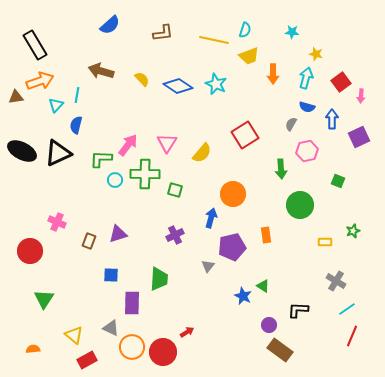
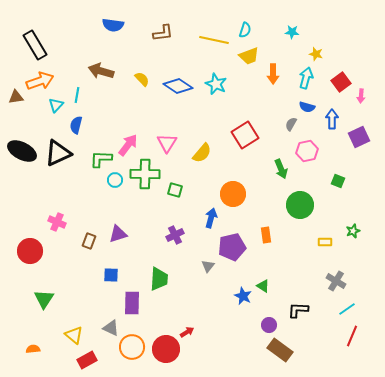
blue semicircle at (110, 25): moved 3 px right; rotated 50 degrees clockwise
green arrow at (281, 169): rotated 18 degrees counterclockwise
red circle at (163, 352): moved 3 px right, 3 px up
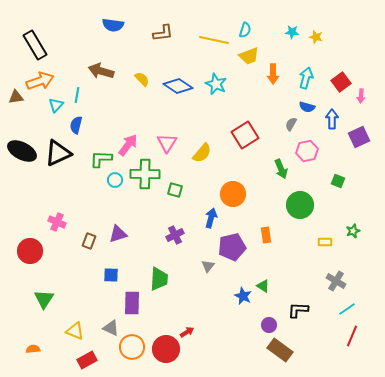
yellow star at (316, 54): moved 17 px up
yellow triangle at (74, 335): moved 1 px right, 4 px up; rotated 18 degrees counterclockwise
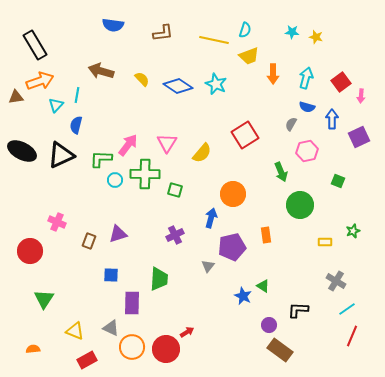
black triangle at (58, 153): moved 3 px right, 2 px down
green arrow at (281, 169): moved 3 px down
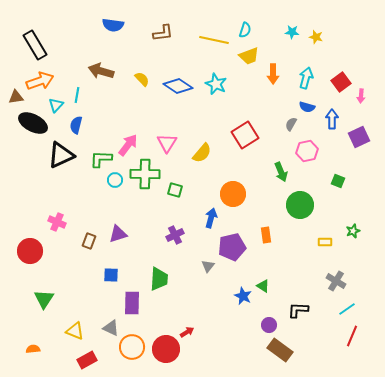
black ellipse at (22, 151): moved 11 px right, 28 px up
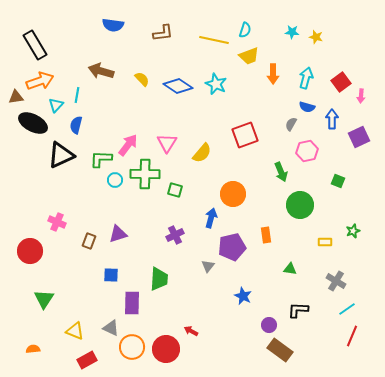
red square at (245, 135): rotated 12 degrees clockwise
green triangle at (263, 286): moved 27 px right, 17 px up; rotated 24 degrees counterclockwise
red arrow at (187, 332): moved 4 px right, 1 px up; rotated 120 degrees counterclockwise
